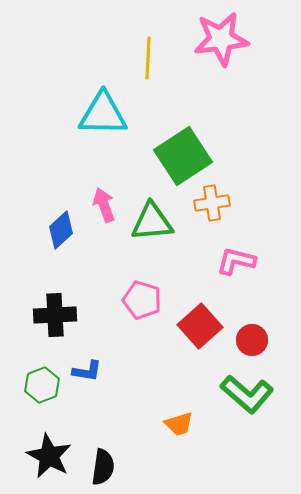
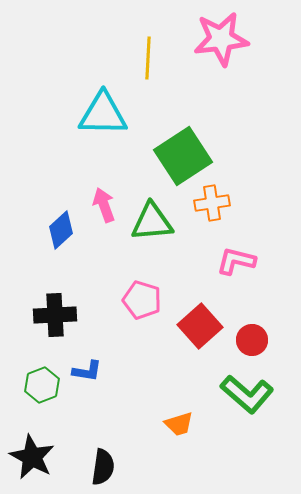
black star: moved 17 px left, 1 px down
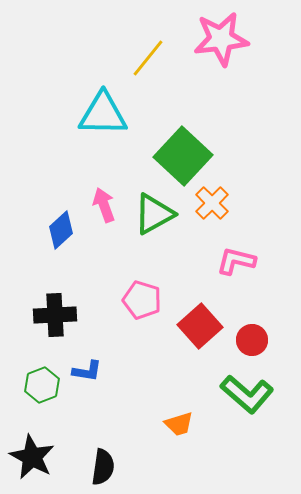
yellow line: rotated 36 degrees clockwise
green square: rotated 14 degrees counterclockwise
orange cross: rotated 36 degrees counterclockwise
green triangle: moved 2 px right, 8 px up; rotated 24 degrees counterclockwise
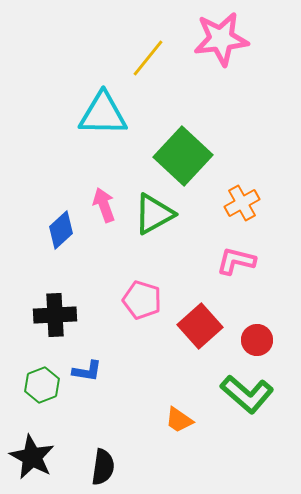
orange cross: moved 30 px right; rotated 16 degrees clockwise
red circle: moved 5 px right
orange trapezoid: moved 4 px up; rotated 52 degrees clockwise
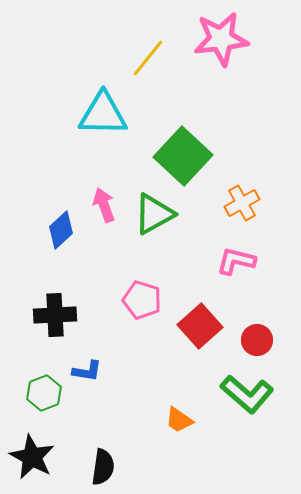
green hexagon: moved 2 px right, 8 px down
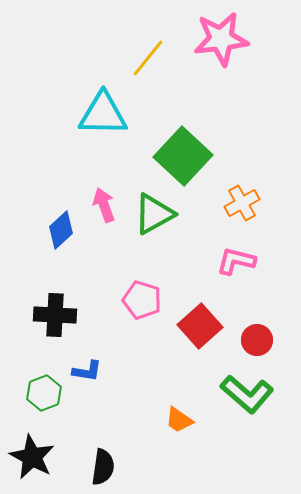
black cross: rotated 6 degrees clockwise
